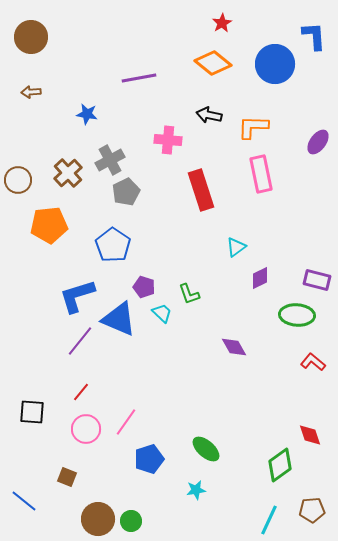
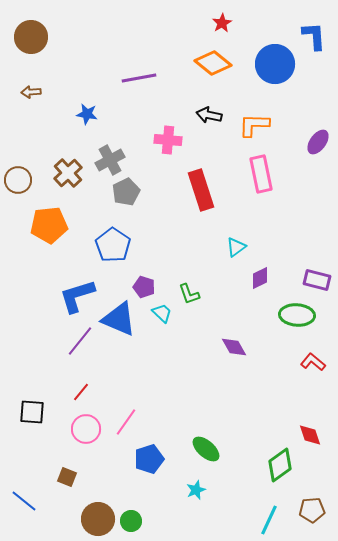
orange L-shape at (253, 127): moved 1 px right, 2 px up
cyan star at (196, 490): rotated 12 degrees counterclockwise
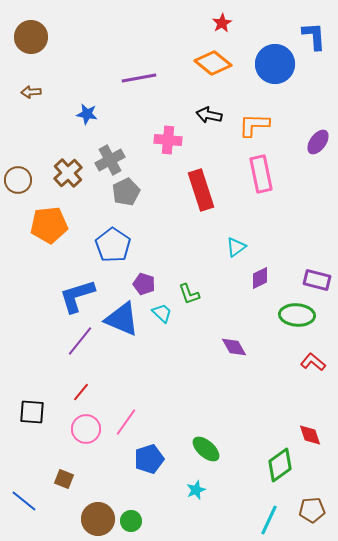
purple pentagon at (144, 287): moved 3 px up
blue triangle at (119, 319): moved 3 px right
brown square at (67, 477): moved 3 px left, 2 px down
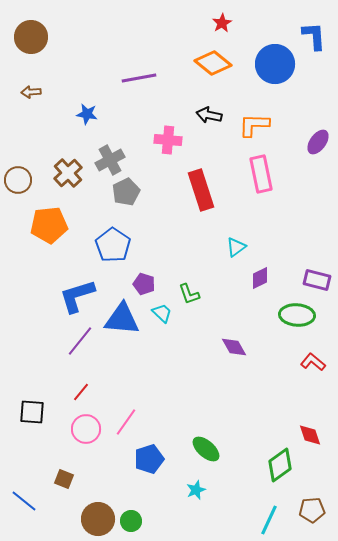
blue triangle at (122, 319): rotated 18 degrees counterclockwise
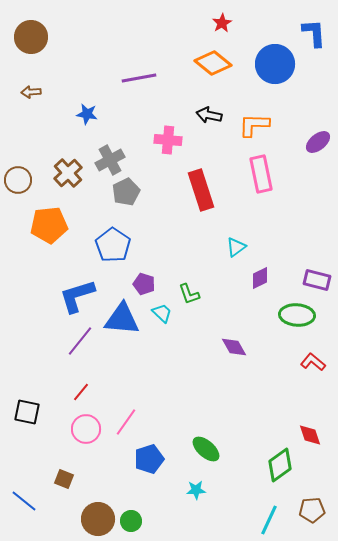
blue L-shape at (314, 36): moved 3 px up
purple ellipse at (318, 142): rotated 15 degrees clockwise
black square at (32, 412): moved 5 px left; rotated 8 degrees clockwise
cyan star at (196, 490): rotated 18 degrees clockwise
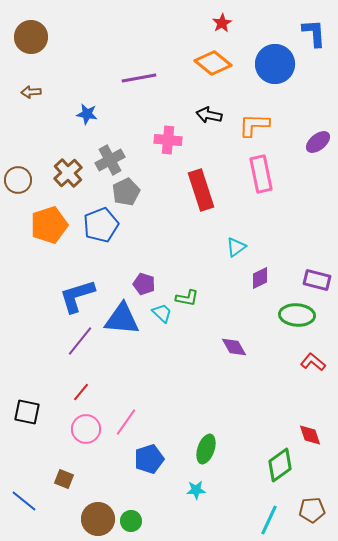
orange pentagon at (49, 225): rotated 12 degrees counterclockwise
blue pentagon at (113, 245): moved 12 px left, 20 px up; rotated 16 degrees clockwise
green L-shape at (189, 294): moved 2 px left, 4 px down; rotated 60 degrees counterclockwise
green ellipse at (206, 449): rotated 68 degrees clockwise
